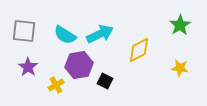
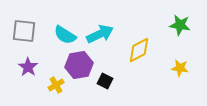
green star: rotated 30 degrees counterclockwise
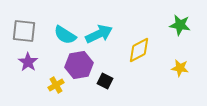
cyan arrow: moved 1 px left
purple star: moved 5 px up
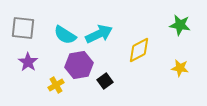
gray square: moved 1 px left, 3 px up
black square: rotated 28 degrees clockwise
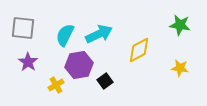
cyan semicircle: rotated 85 degrees clockwise
